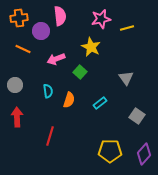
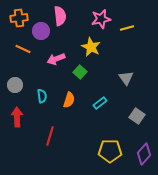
cyan semicircle: moved 6 px left, 5 px down
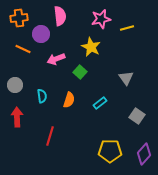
purple circle: moved 3 px down
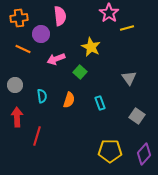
pink star: moved 8 px right, 6 px up; rotated 24 degrees counterclockwise
gray triangle: moved 3 px right
cyan rectangle: rotated 72 degrees counterclockwise
red line: moved 13 px left
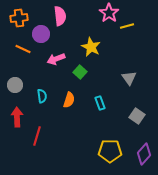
yellow line: moved 2 px up
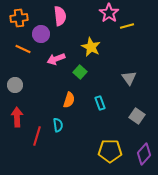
cyan semicircle: moved 16 px right, 29 px down
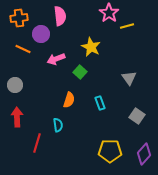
red line: moved 7 px down
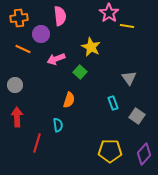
yellow line: rotated 24 degrees clockwise
cyan rectangle: moved 13 px right
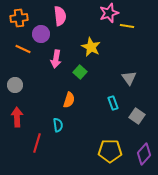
pink star: rotated 18 degrees clockwise
pink arrow: rotated 60 degrees counterclockwise
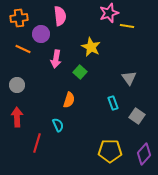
gray circle: moved 2 px right
cyan semicircle: rotated 16 degrees counterclockwise
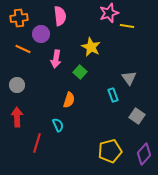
cyan rectangle: moved 8 px up
yellow pentagon: rotated 15 degrees counterclockwise
